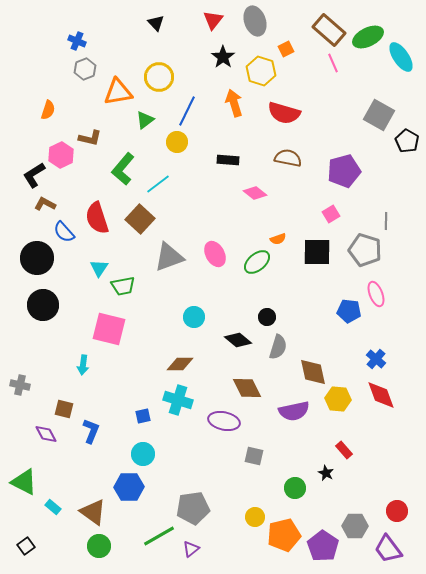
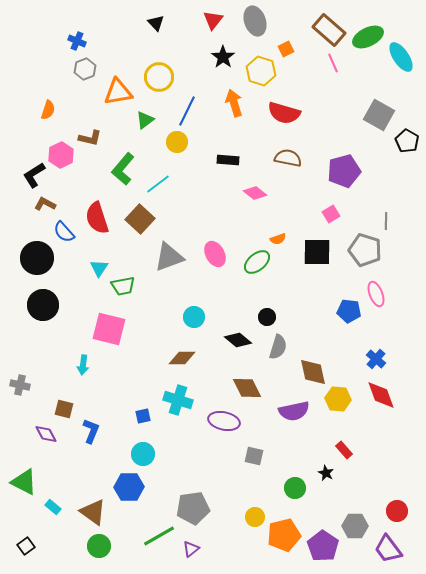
brown diamond at (180, 364): moved 2 px right, 6 px up
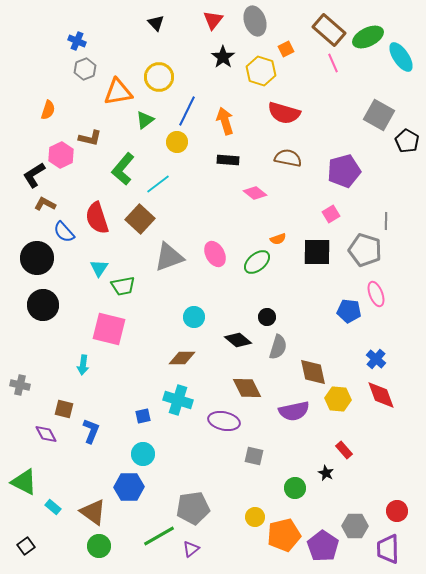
orange arrow at (234, 103): moved 9 px left, 18 px down
purple trapezoid at (388, 549): rotated 36 degrees clockwise
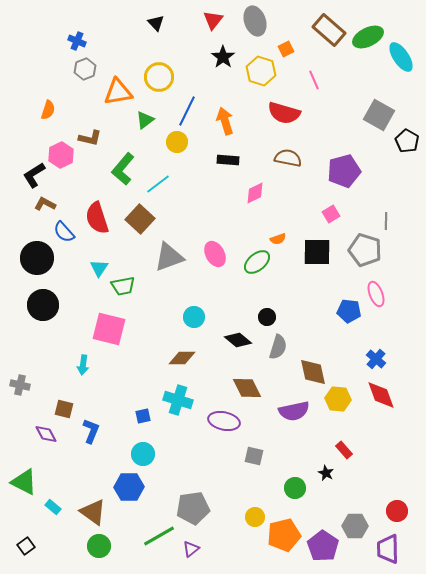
pink line at (333, 63): moved 19 px left, 17 px down
pink diamond at (255, 193): rotated 65 degrees counterclockwise
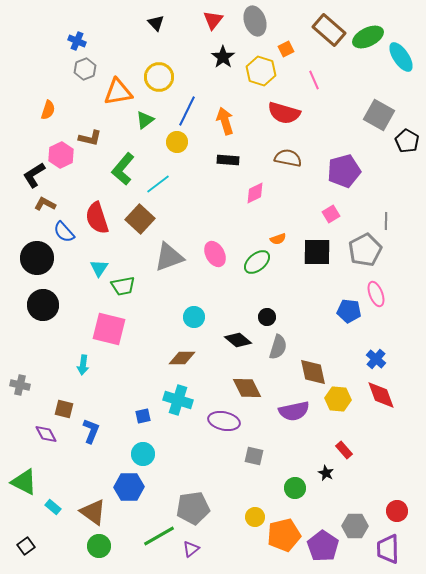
gray pentagon at (365, 250): rotated 28 degrees clockwise
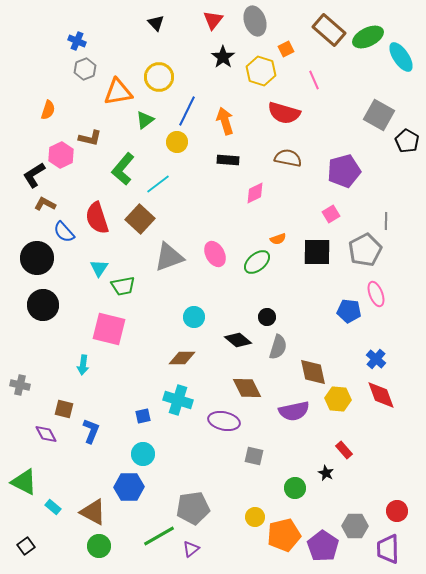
brown triangle at (93, 512): rotated 8 degrees counterclockwise
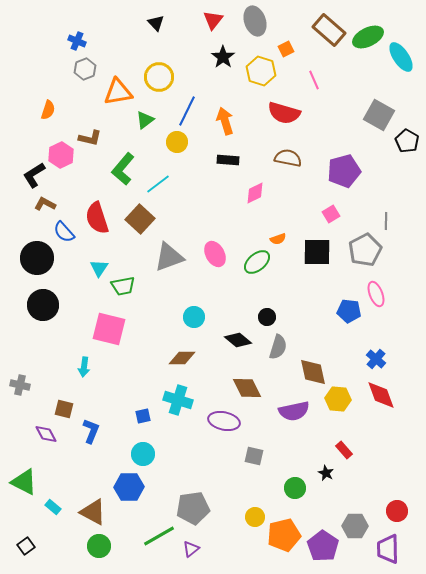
cyan arrow at (83, 365): moved 1 px right, 2 px down
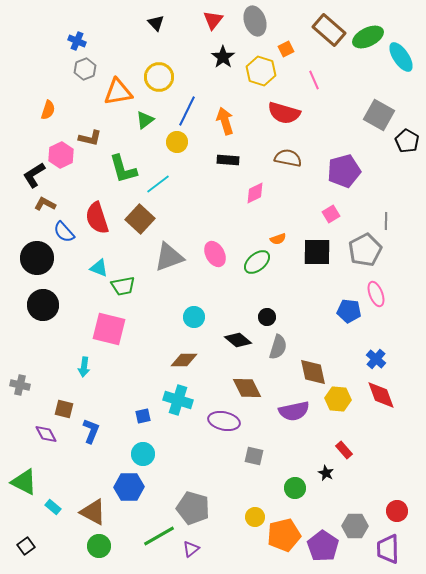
green L-shape at (123, 169): rotated 56 degrees counterclockwise
cyan triangle at (99, 268): rotated 42 degrees counterclockwise
brown diamond at (182, 358): moved 2 px right, 2 px down
gray pentagon at (193, 508): rotated 24 degrees clockwise
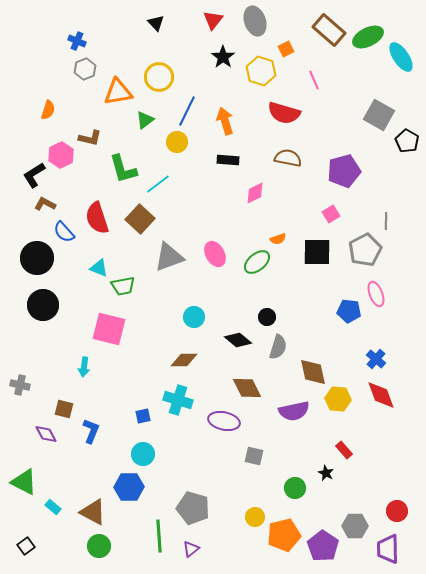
green line at (159, 536): rotated 64 degrees counterclockwise
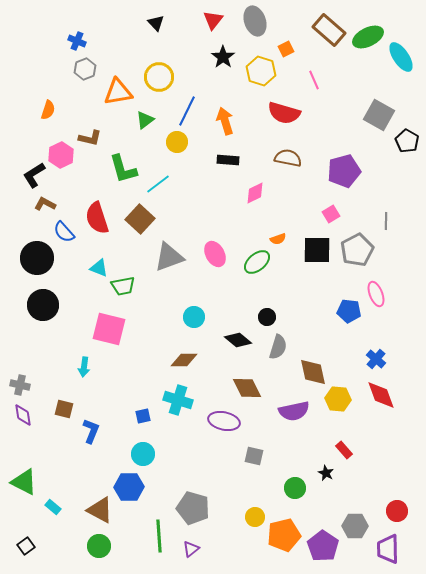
gray pentagon at (365, 250): moved 8 px left
black square at (317, 252): moved 2 px up
purple diamond at (46, 434): moved 23 px left, 19 px up; rotated 20 degrees clockwise
brown triangle at (93, 512): moved 7 px right, 2 px up
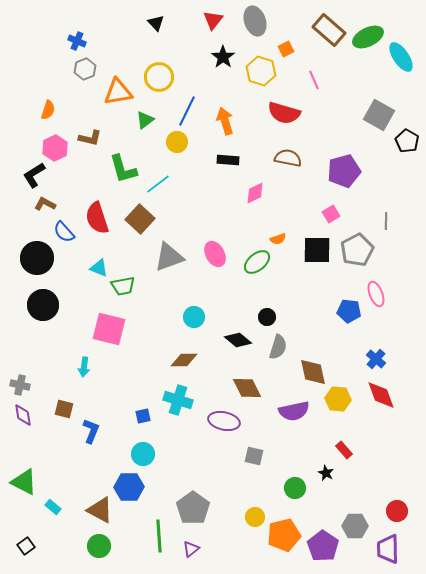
pink hexagon at (61, 155): moved 6 px left, 7 px up
gray pentagon at (193, 508): rotated 20 degrees clockwise
